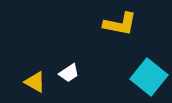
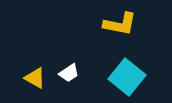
cyan square: moved 22 px left
yellow triangle: moved 4 px up
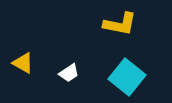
yellow triangle: moved 12 px left, 15 px up
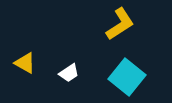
yellow L-shape: rotated 44 degrees counterclockwise
yellow triangle: moved 2 px right
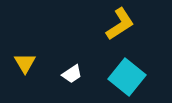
yellow triangle: rotated 30 degrees clockwise
white trapezoid: moved 3 px right, 1 px down
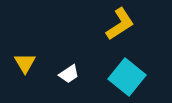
white trapezoid: moved 3 px left
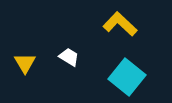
yellow L-shape: rotated 104 degrees counterclockwise
white trapezoid: moved 17 px up; rotated 115 degrees counterclockwise
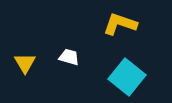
yellow L-shape: rotated 24 degrees counterclockwise
white trapezoid: rotated 15 degrees counterclockwise
